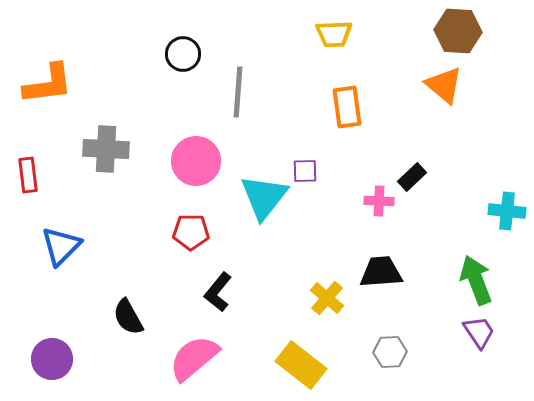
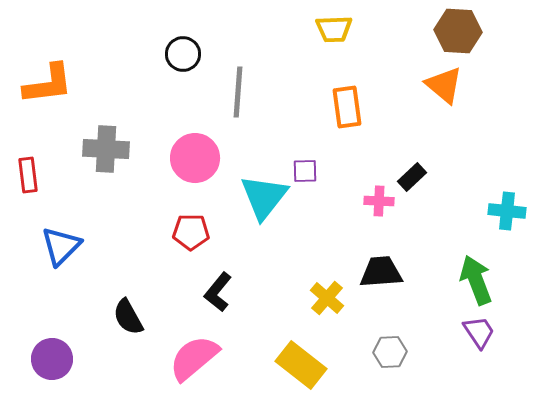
yellow trapezoid: moved 5 px up
pink circle: moved 1 px left, 3 px up
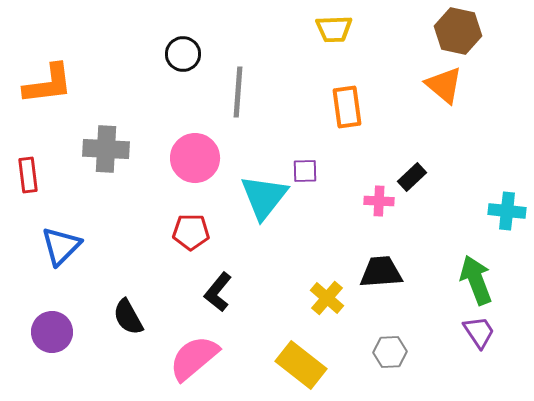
brown hexagon: rotated 9 degrees clockwise
purple circle: moved 27 px up
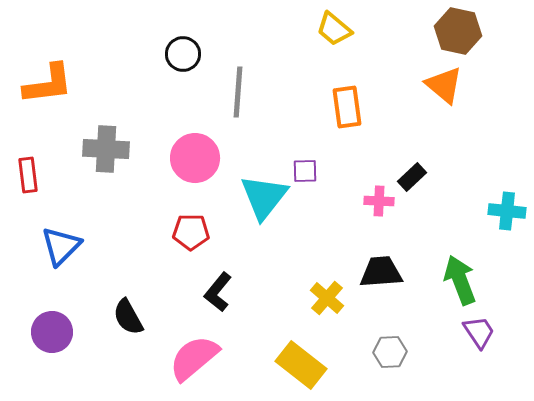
yellow trapezoid: rotated 42 degrees clockwise
green arrow: moved 16 px left
